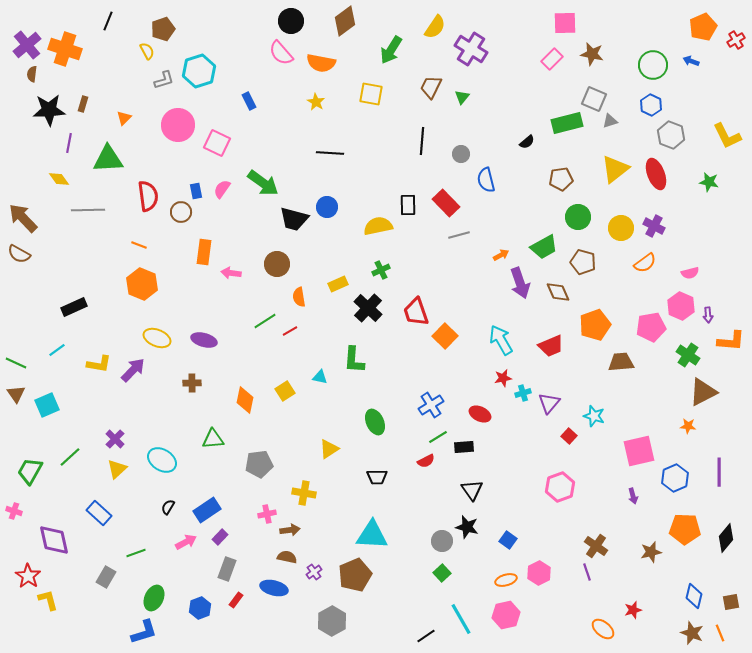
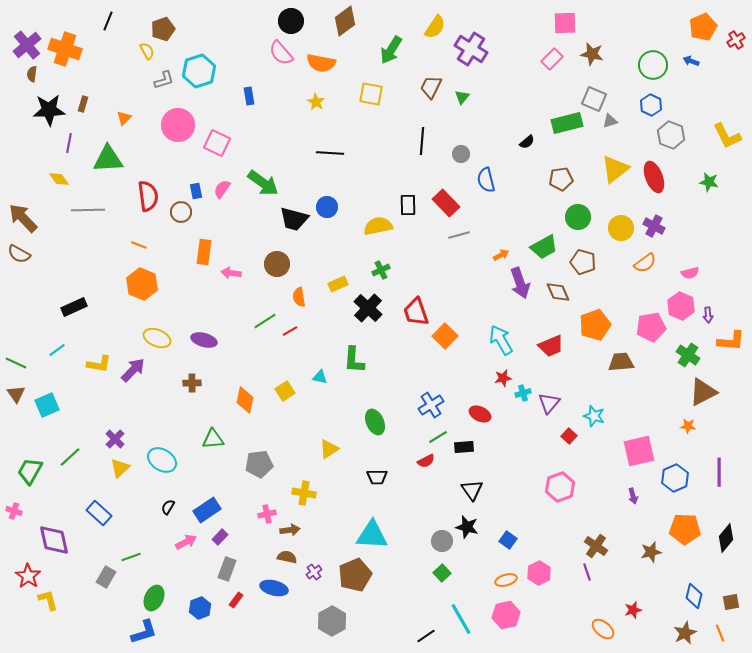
blue rectangle at (249, 101): moved 5 px up; rotated 18 degrees clockwise
red ellipse at (656, 174): moved 2 px left, 3 px down
yellow triangle at (117, 469): moved 3 px right, 1 px up
green line at (136, 553): moved 5 px left, 4 px down
brown star at (692, 633): moved 7 px left; rotated 25 degrees clockwise
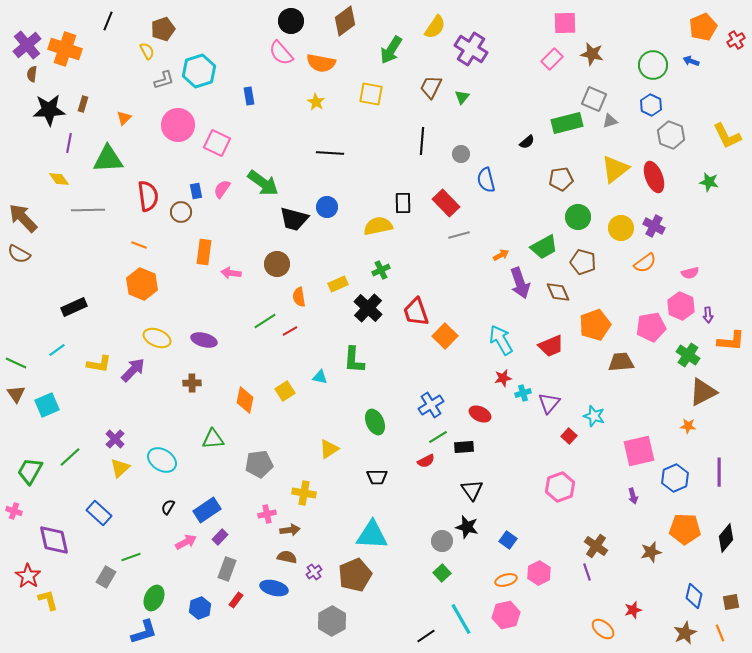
black rectangle at (408, 205): moved 5 px left, 2 px up
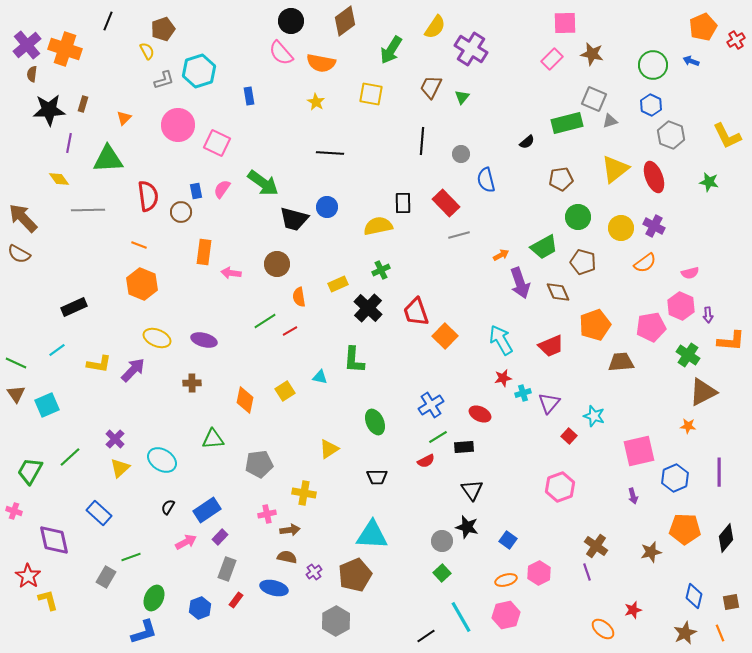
cyan line at (461, 619): moved 2 px up
gray hexagon at (332, 621): moved 4 px right
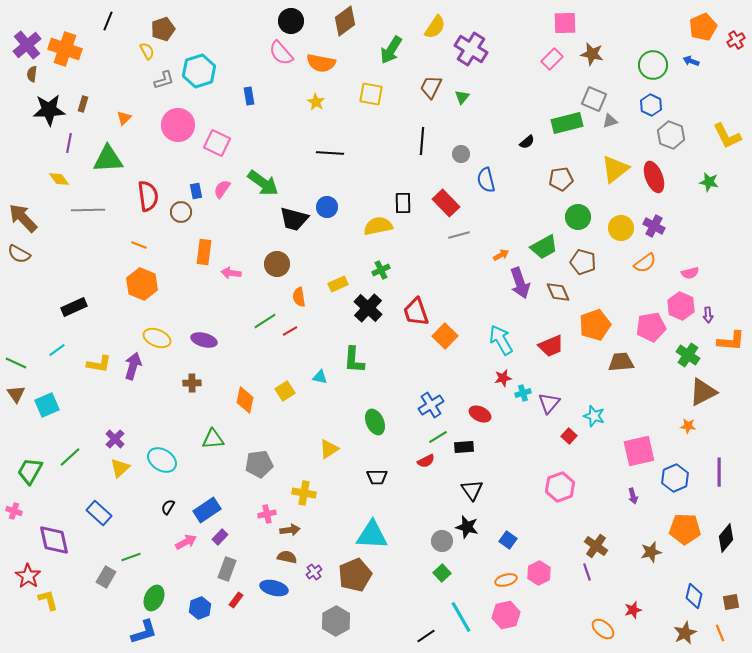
purple arrow at (133, 370): moved 4 px up; rotated 28 degrees counterclockwise
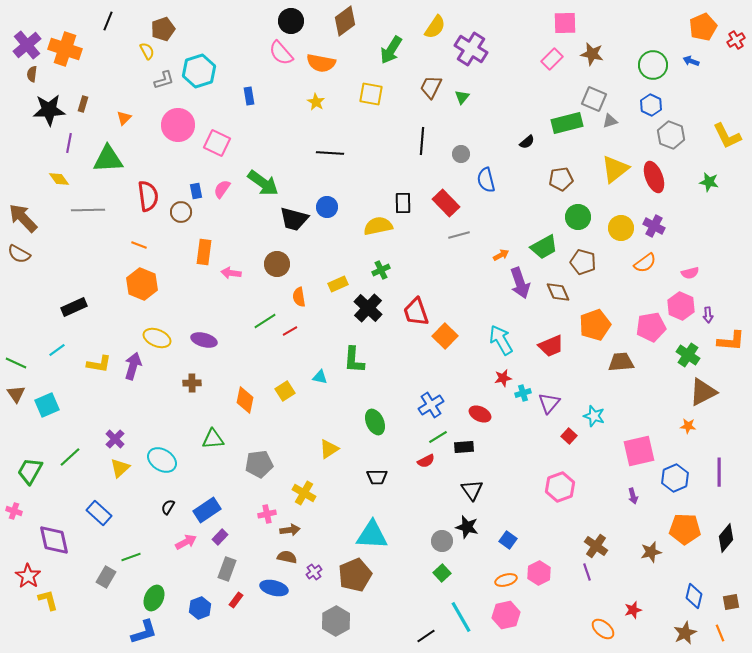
yellow cross at (304, 493): rotated 20 degrees clockwise
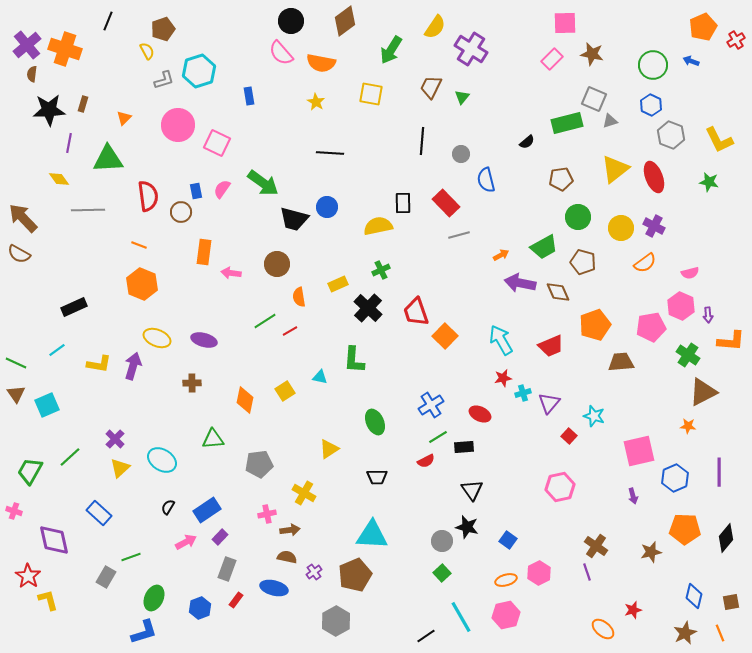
yellow L-shape at (727, 136): moved 8 px left, 4 px down
purple arrow at (520, 283): rotated 120 degrees clockwise
pink hexagon at (560, 487): rotated 8 degrees clockwise
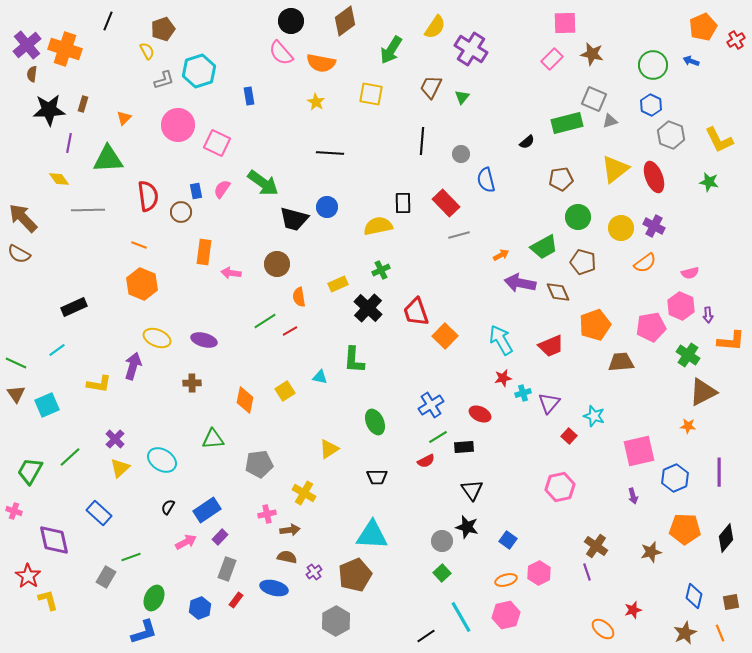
yellow L-shape at (99, 364): moved 20 px down
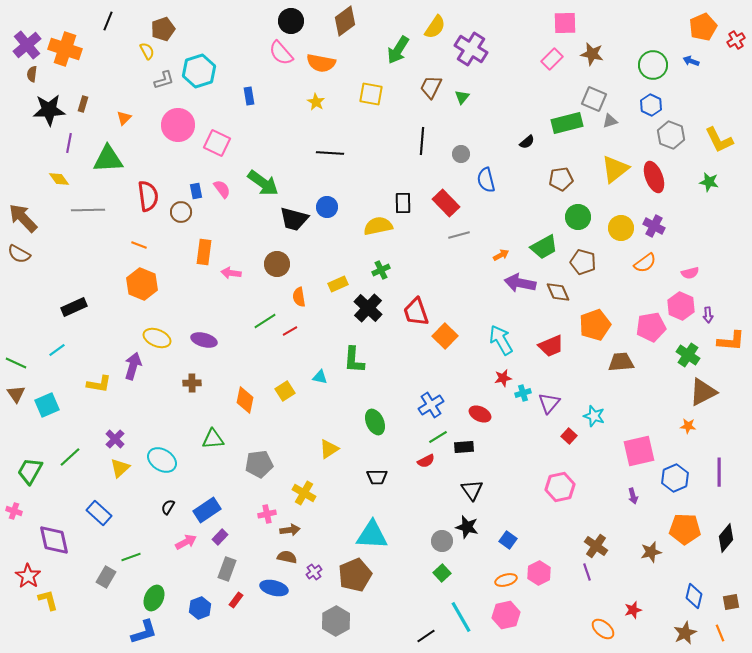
green arrow at (391, 50): moved 7 px right
pink semicircle at (222, 189): rotated 108 degrees clockwise
